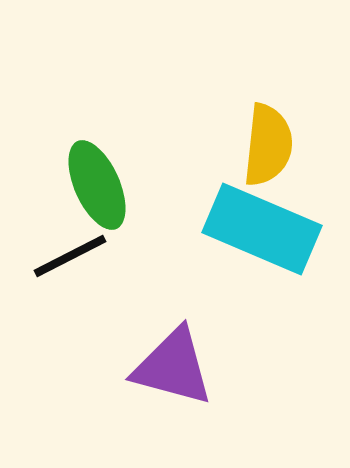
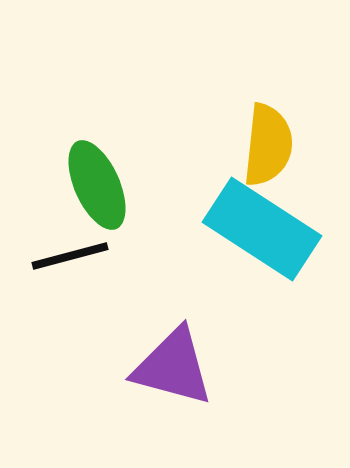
cyan rectangle: rotated 10 degrees clockwise
black line: rotated 12 degrees clockwise
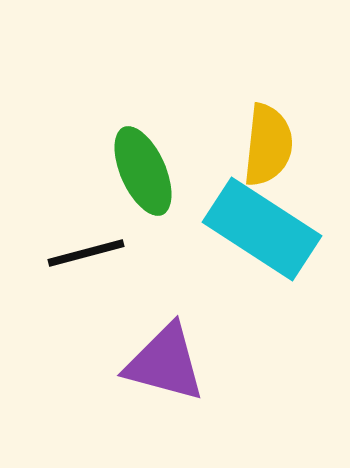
green ellipse: moved 46 px right, 14 px up
black line: moved 16 px right, 3 px up
purple triangle: moved 8 px left, 4 px up
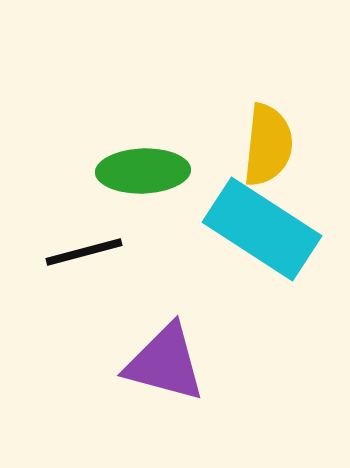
green ellipse: rotated 68 degrees counterclockwise
black line: moved 2 px left, 1 px up
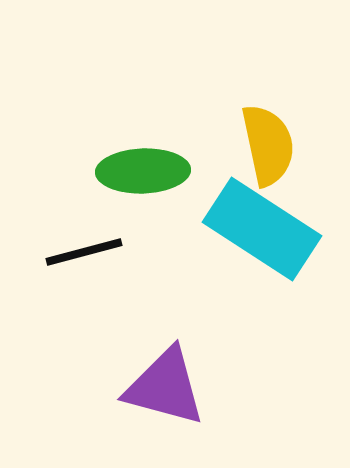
yellow semicircle: rotated 18 degrees counterclockwise
purple triangle: moved 24 px down
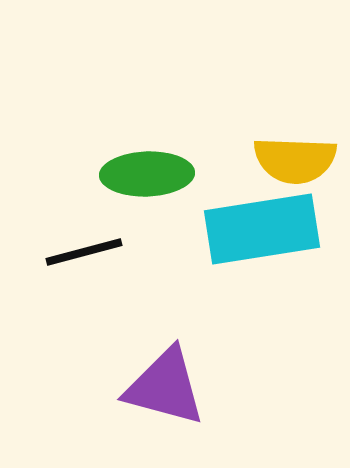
yellow semicircle: moved 27 px right, 15 px down; rotated 104 degrees clockwise
green ellipse: moved 4 px right, 3 px down
cyan rectangle: rotated 42 degrees counterclockwise
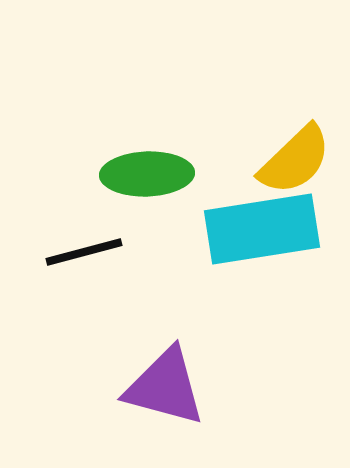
yellow semicircle: rotated 46 degrees counterclockwise
